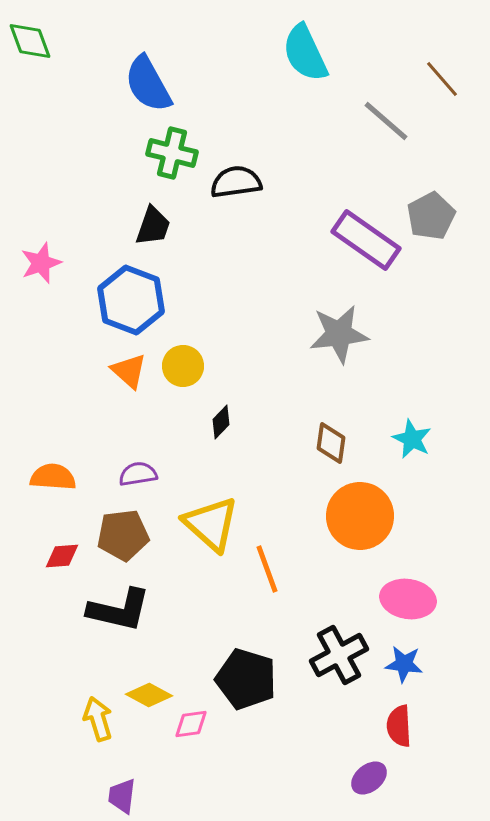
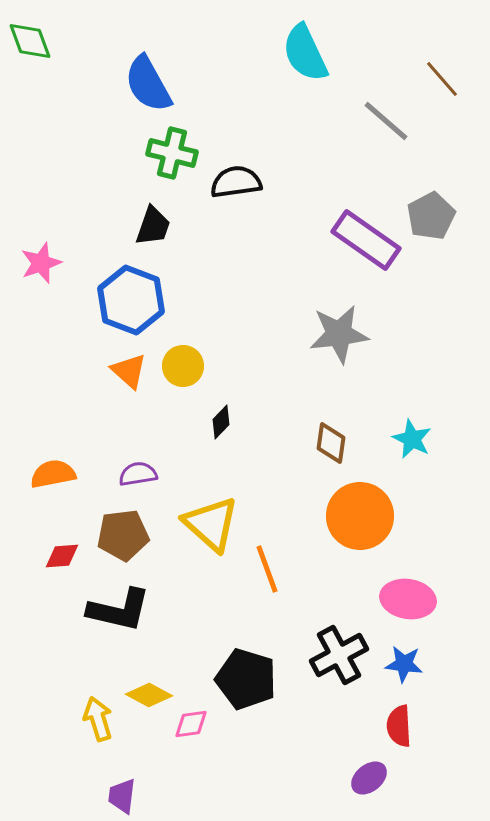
orange semicircle: moved 3 px up; rotated 15 degrees counterclockwise
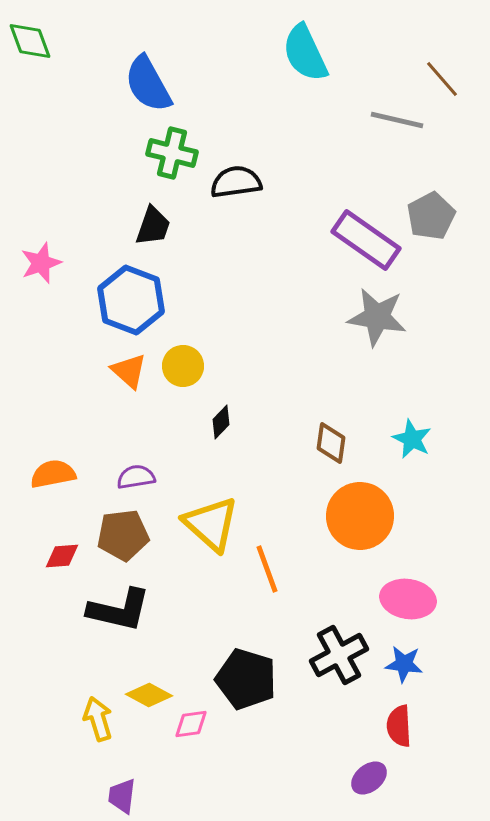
gray line: moved 11 px right, 1 px up; rotated 28 degrees counterclockwise
gray star: moved 38 px right, 17 px up; rotated 16 degrees clockwise
purple semicircle: moved 2 px left, 3 px down
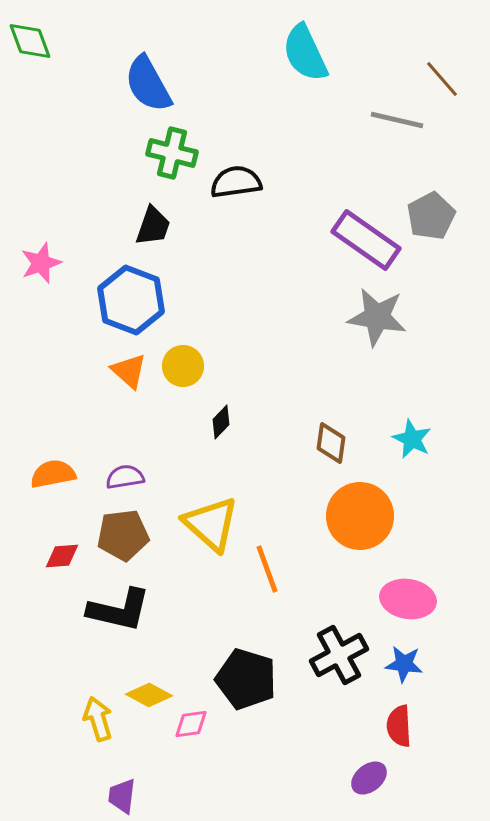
purple semicircle: moved 11 px left
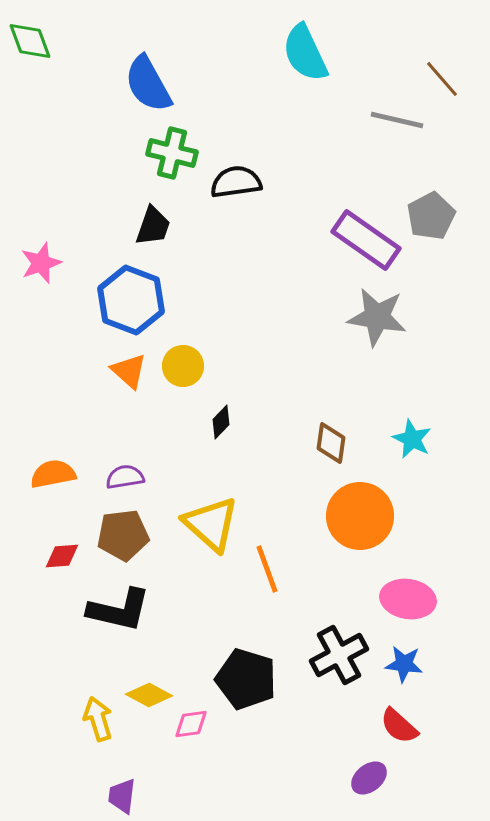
red semicircle: rotated 45 degrees counterclockwise
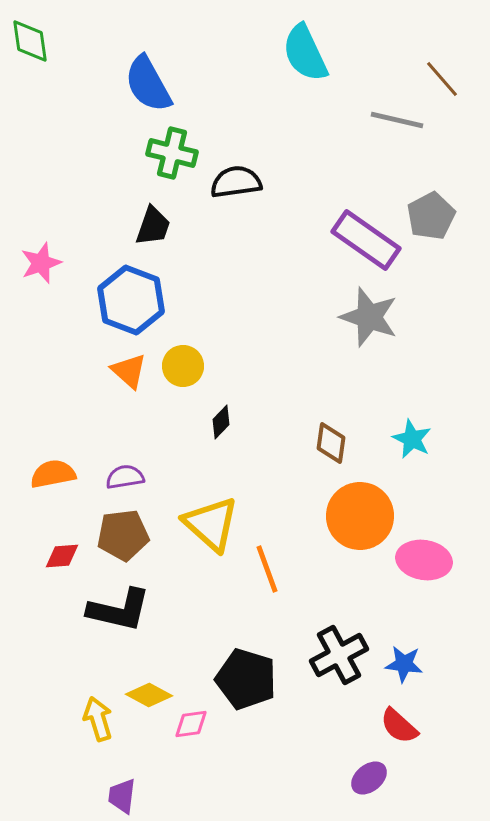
green diamond: rotated 12 degrees clockwise
gray star: moved 8 px left; rotated 10 degrees clockwise
pink ellipse: moved 16 px right, 39 px up
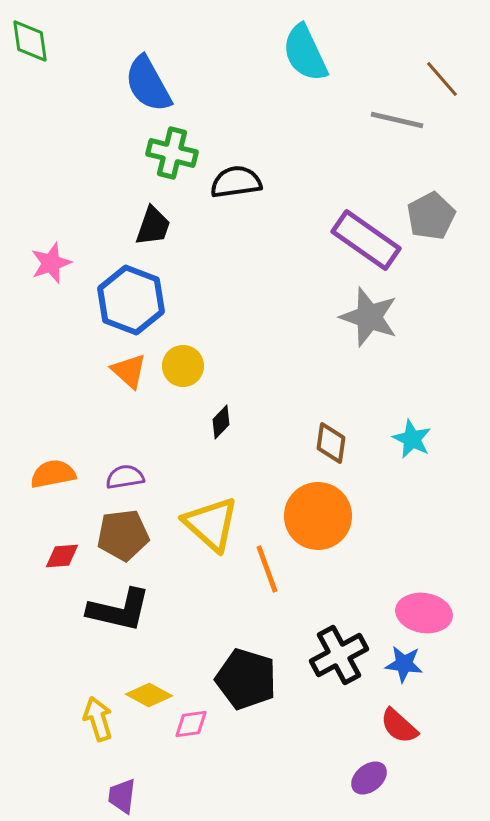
pink star: moved 10 px right
orange circle: moved 42 px left
pink ellipse: moved 53 px down
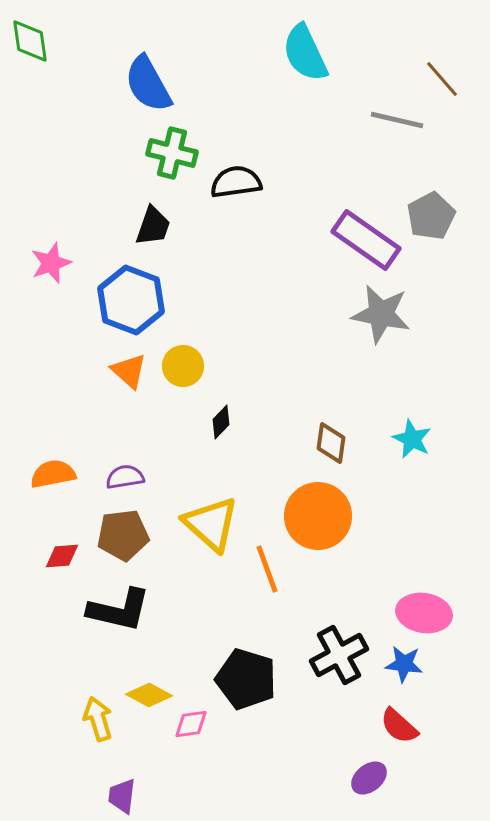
gray star: moved 12 px right, 3 px up; rotated 8 degrees counterclockwise
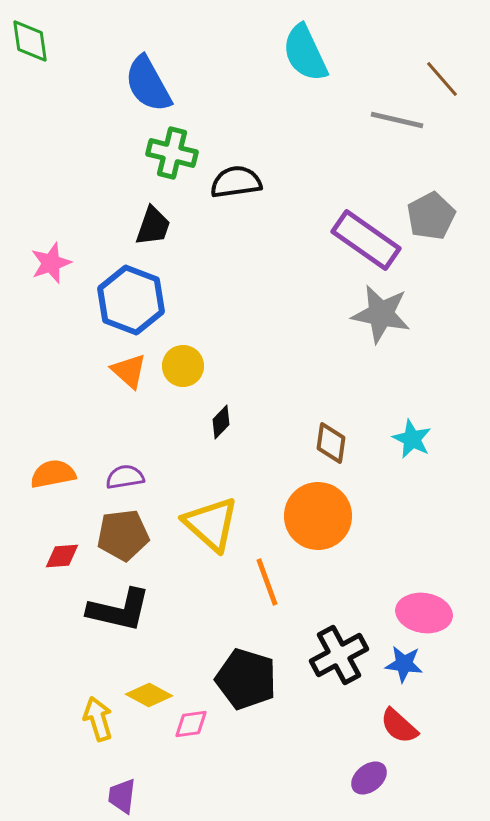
orange line: moved 13 px down
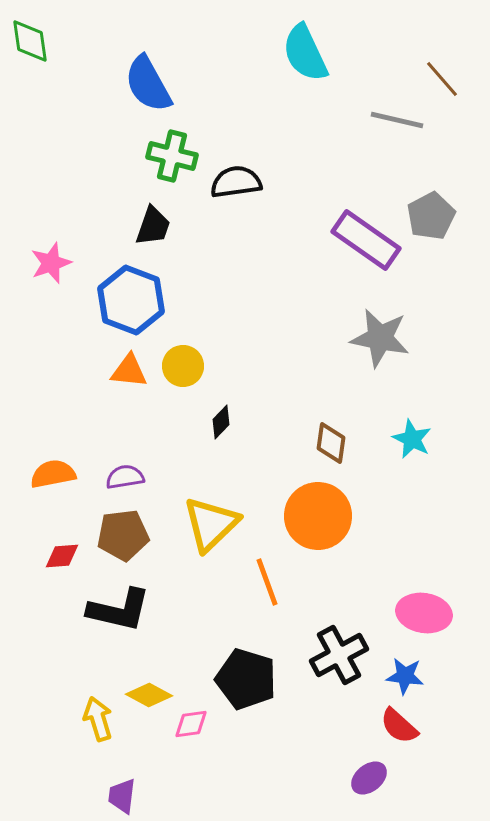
green cross: moved 3 px down
gray star: moved 1 px left, 24 px down
orange triangle: rotated 36 degrees counterclockwise
yellow triangle: rotated 34 degrees clockwise
blue star: moved 1 px right, 12 px down
